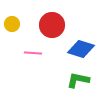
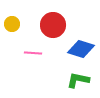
red circle: moved 1 px right
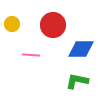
blue diamond: rotated 16 degrees counterclockwise
pink line: moved 2 px left, 2 px down
green L-shape: moved 1 px left, 1 px down
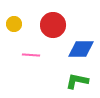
yellow circle: moved 2 px right
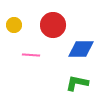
yellow circle: moved 1 px down
green L-shape: moved 2 px down
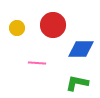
yellow circle: moved 3 px right, 3 px down
pink line: moved 6 px right, 8 px down
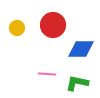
pink line: moved 10 px right, 11 px down
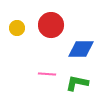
red circle: moved 2 px left
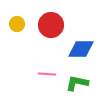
yellow circle: moved 4 px up
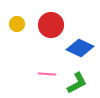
blue diamond: moved 1 px left, 1 px up; rotated 24 degrees clockwise
green L-shape: rotated 140 degrees clockwise
